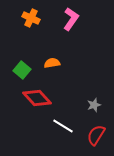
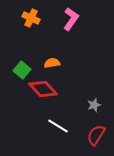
red diamond: moved 6 px right, 9 px up
white line: moved 5 px left
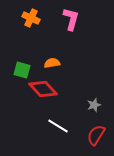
pink L-shape: rotated 20 degrees counterclockwise
green square: rotated 24 degrees counterclockwise
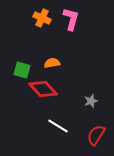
orange cross: moved 11 px right
gray star: moved 3 px left, 4 px up
